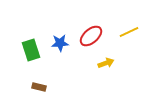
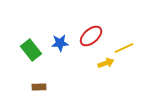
yellow line: moved 5 px left, 16 px down
green rectangle: rotated 20 degrees counterclockwise
brown rectangle: rotated 16 degrees counterclockwise
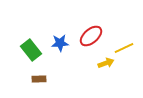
brown rectangle: moved 8 px up
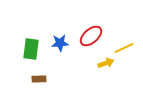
green rectangle: moved 1 px up; rotated 45 degrees clockwise
